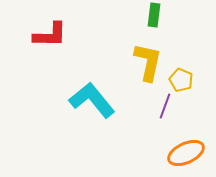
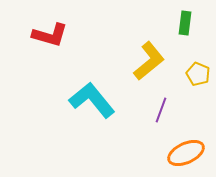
green rectangle: moved 31 px right, 8 px down
red L-shape: rotated 15 degrees clockwise
yellow L-shape: moved 1 px right, 1 px up; rotated 39 degrees clockwise
yellow pentagon: moved 17 px right, 6 px up
purple line: moved 4 px left, 4 px down
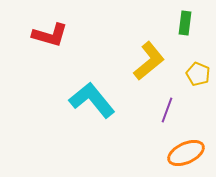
purple line: moved 6 px right
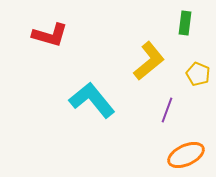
orange ellipse: moved 2 px down
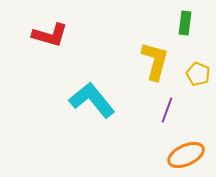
yellow L-shape: moved 6 px right; rotated 36 degrees counterclockwise
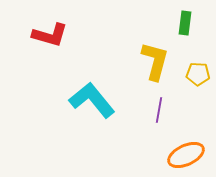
yellow pentagon: rotated 20 degrees counterclockwise
purple line: moved 8 px left; rotated 10 degrees counterclockwise
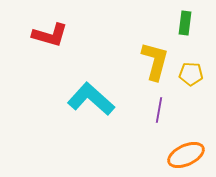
yellow pentagon: moved 7 px left
cyan L-shape: moved 1 px left, 1 px up; rotated 9 degrees counterclockwise
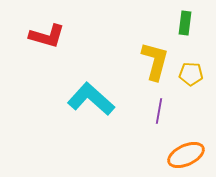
red L-shape: moved 3 px left, 1 px down
purple line: moved 1 px down
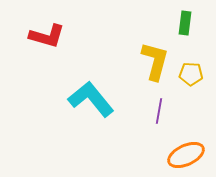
cyan L-shape: rotated 9 degrees clockwise
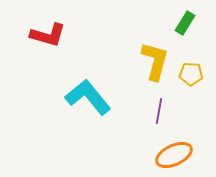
green rectangle: rotated 25 degrees clockwise
red L-shape: moved 1 px right, 1 px up
cyan L-shape: moved 3 px left, 2 px up
orange ellipse: moved 12 px left
